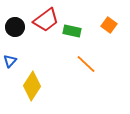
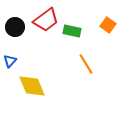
orange square: moved 1 px left
orange line: rotated 15 degrees clockwise
yellow diamond: rotated 56 degrees counterclockwise
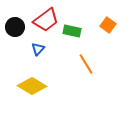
blue triangle: moved 28 px right, 12 px up
yellow diamond: rotated 36 degrees counterclockwise
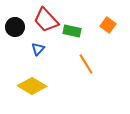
red trapezoid: rotated 84 degrees clockwise
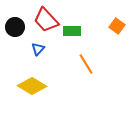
orange square: moved 9 px right, 1 px down
green rectangle: rotated 12 degrees counterclockwise
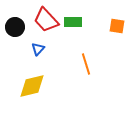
orange square: rotated 28 degrees counterclockwise
green rectangle: moved 1 px right, 9 px up
orange line: rotated 15 degrees clockwise
yellow diamond: rotated 44 degrees counterclockwise
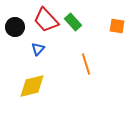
green rectangle: rotated 48 degrees clockwise
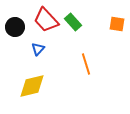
orange square: moved 2 px up
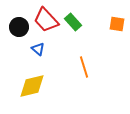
black circle: moved 4 px right
blue triangle: rotated 32 degrees counterclockwise
orange line: moved 2 px left, 3 px down
